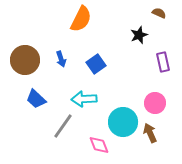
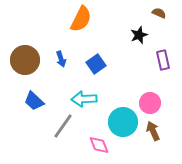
purple rectangle: moved 2 px up
blue trapezoid: moved 2 px left, 2 px down
pink circle: moved 5 px left
brown arrow: moved 3 px right, 2 px up
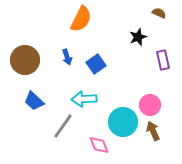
black star: moved 1 px left, 2 px down
blue arrow: moved 6 px right, 2 px up
pink circle: moved 2 px down
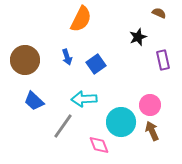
cyan circle: moved 2 px left
brown arrow: moved 1 px left
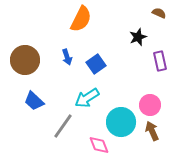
purple rectangle: moved 3 px left, 1 px down
cyan arrow: moved 3 px right, 1 px up; rotated 30 degrees counterclockwise
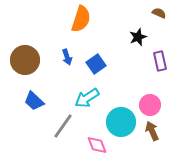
orange semicircle: rotated 8 degrees counterclockwise
pink diamond: moved 2 px left
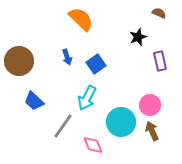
orange semicircle: rotated 64 degrees counterclockwise
brown circle: moved 6 px left, 1 px down
cyan arrow: rotated 30 degrees counterclockwise
pink diamond: moved 4 px left
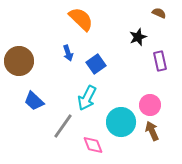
blue arrow: moved 1 px right, 4 px up
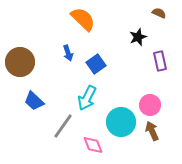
orange semicircle: moved 2 px right
brown circle: moved 1 px right, 1 px down
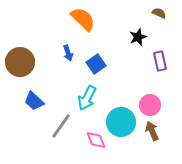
gray line: moved 2 px left
pink diamond: moved 3 px right, 5 px up
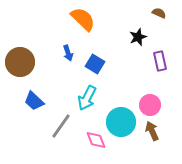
blue square: moved 1 px left; rotated 24 degrees counterclockwise
